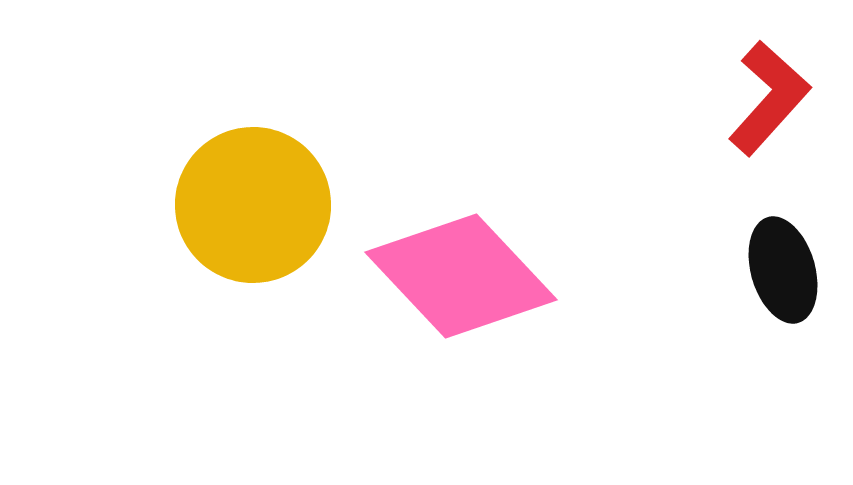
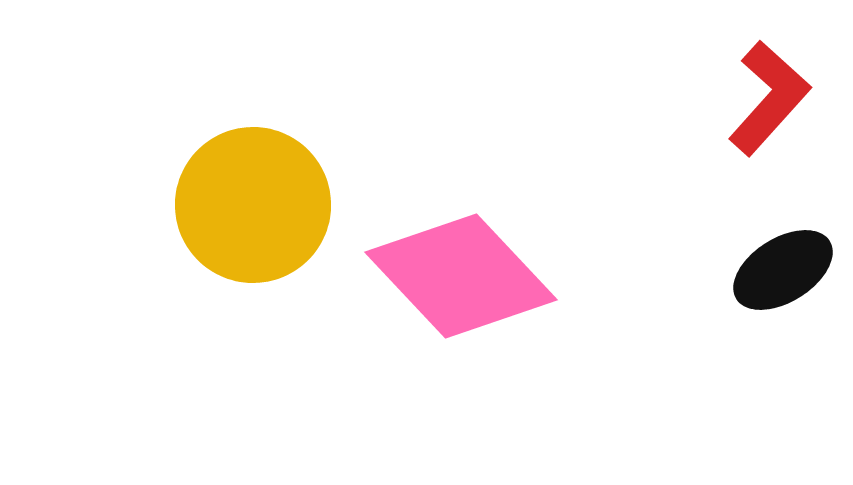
black ellipse: rotated 74 degrees clockwise
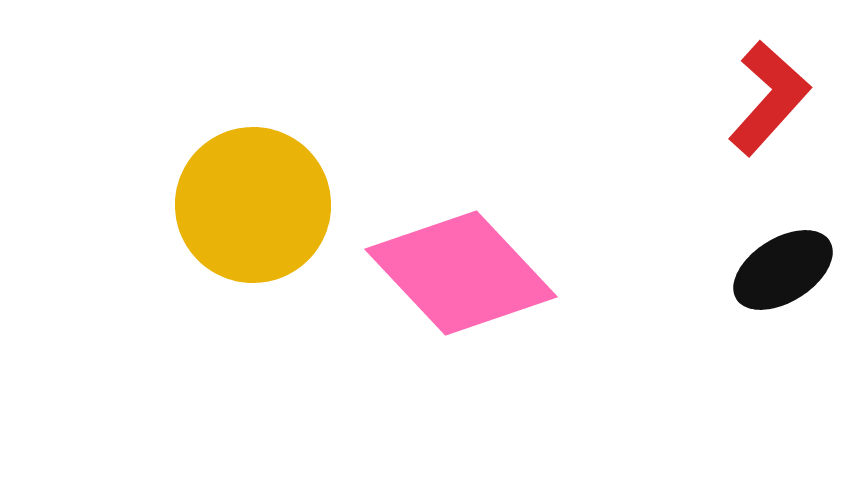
pink diamond: moved 3 px up
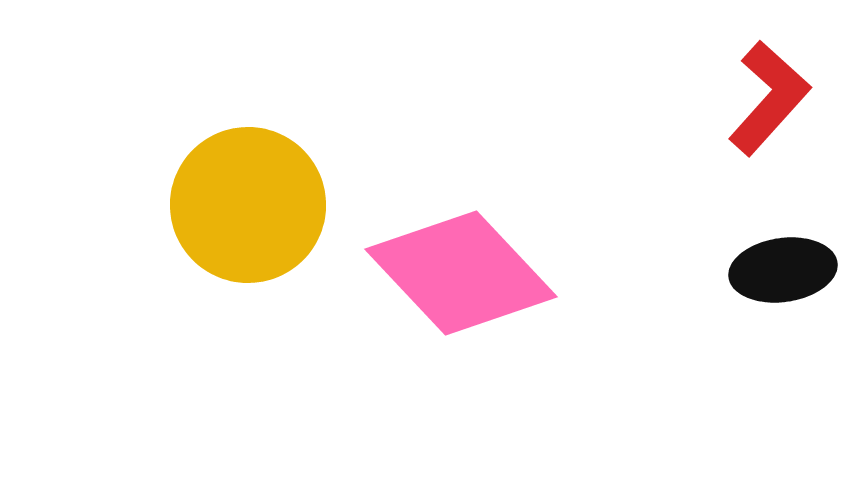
yellow circle: moved 5 px left
black ellipse: rotated 24 degrees clockwise
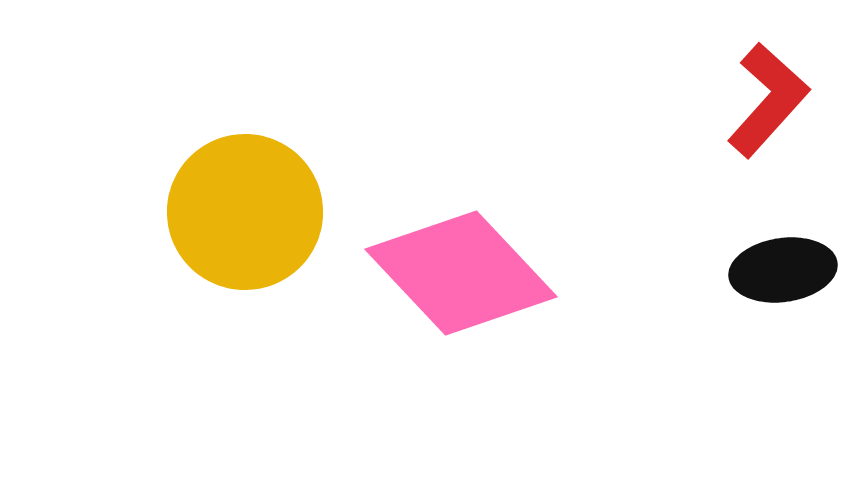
red L-shape: moved 1 px left, 2 px down
yellow circle: moved 3 px left, 7 px down
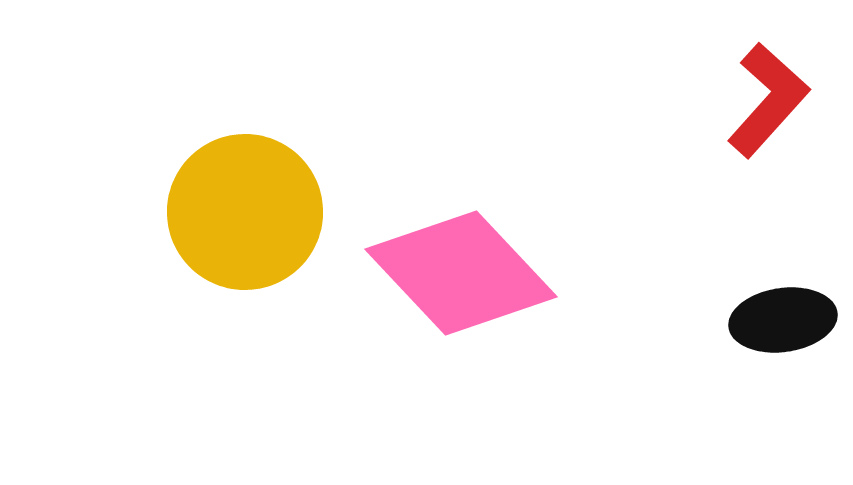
black ellipse: moved 50 px down
